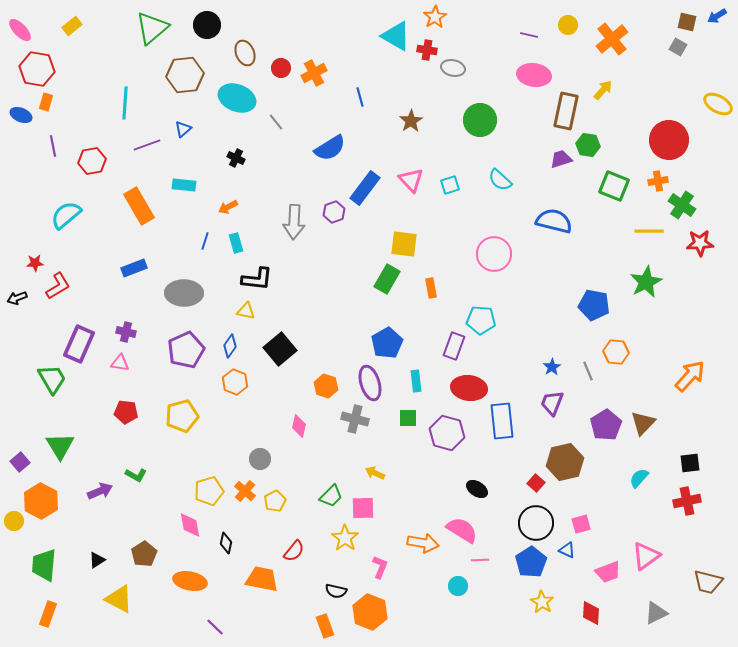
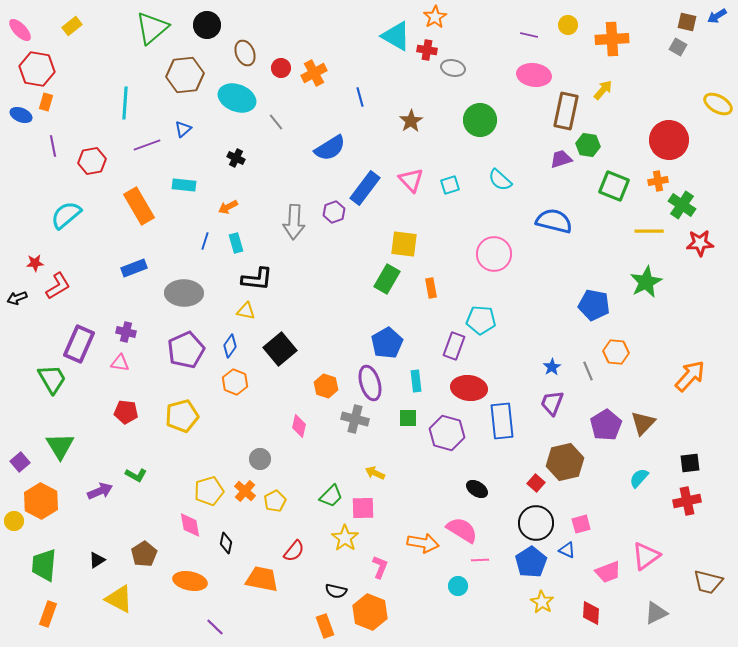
orange cross at (612, 39): rotated 36 degrees clockwise
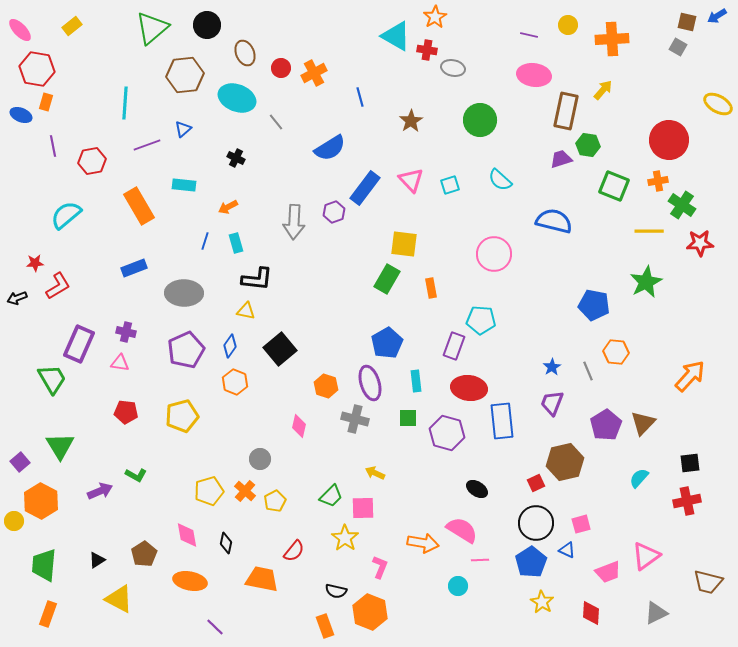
red square at (536, 483): rotated 24 degrees clockwise
pink diamond at (190, 525): moved 3 px left, 10 px down
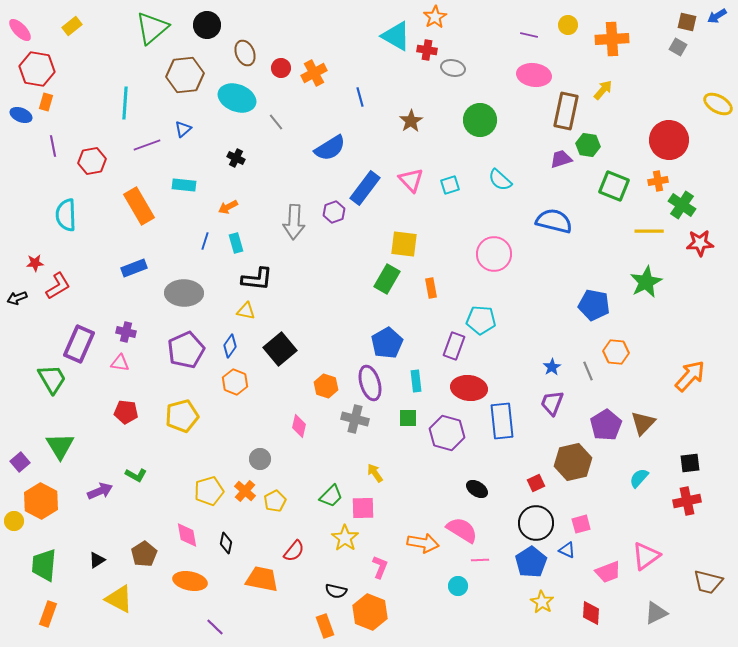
cyan semicircle at (66, 215): rotated 52 degrees counterclockwise
brown hexagon at (565, 462): moved 8 px right
yellow arrow at (375, 473): rotated 30 degrees clockwise
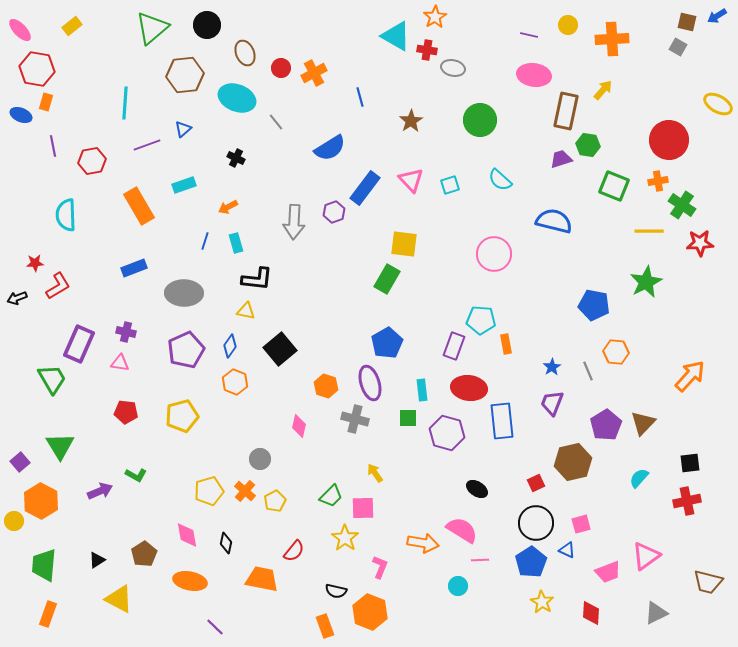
cyan rectangle at (184, 185): rotated 25 degrees counterclockwise
orange rectangle at (431, 288): moved 75 px right, 56 px down
cyan rectangle at (416, 381): moved 6 px right, 9 px down
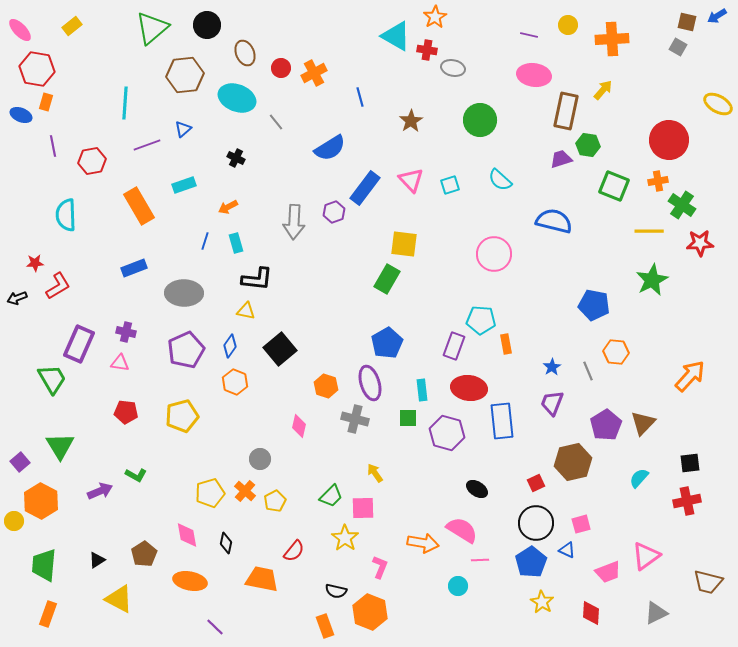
green star at (646, 282): moved 6 px right, 2 px up
yellow pentagon at (209, 491): moved 1 px right, 2 px down
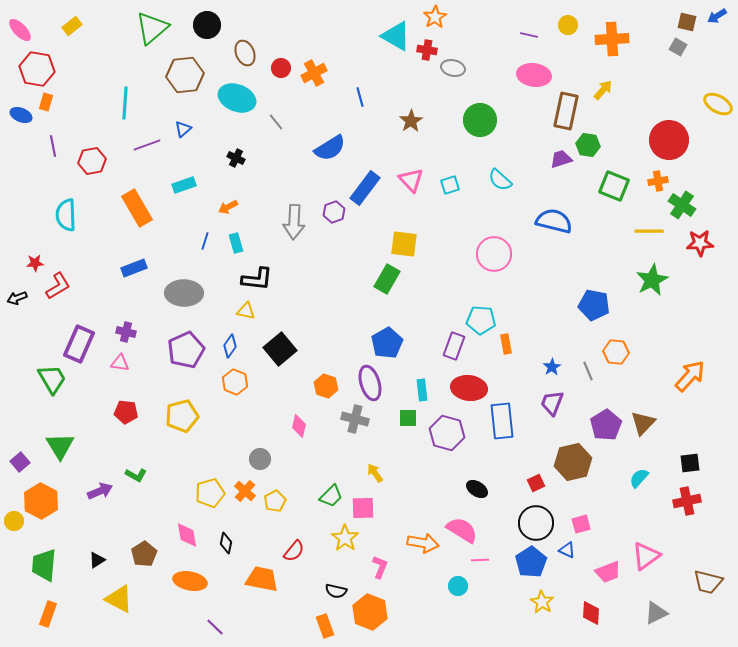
orange rectangle at (139, 206): moved 2 px left, 2 px down
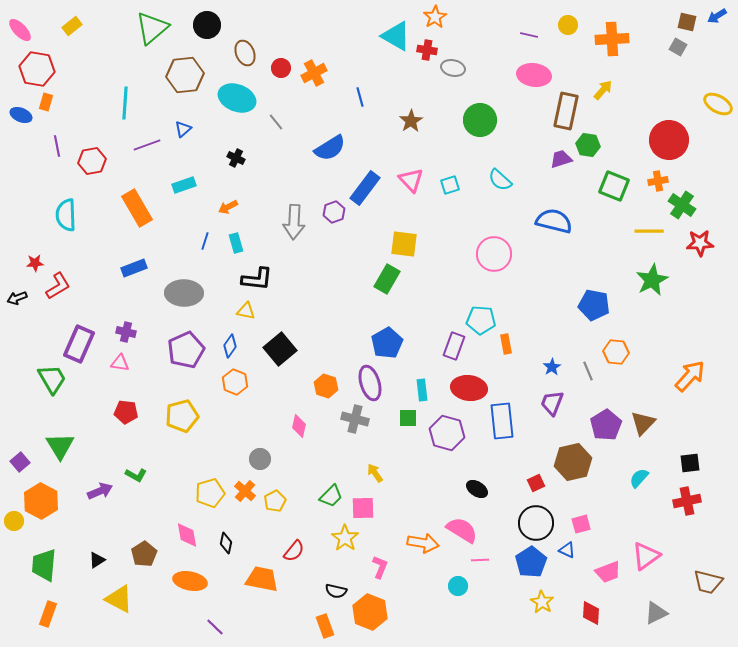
purple line at (53, 146): moved 4 px right
